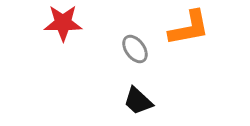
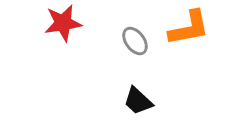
red star: rotated 9 degrees counterclockwise
gray ellipse: moved 8 px up
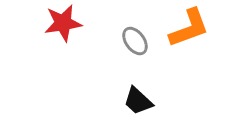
orange L-shape: rotated 9 degrees counterclockwise
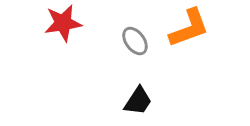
black trapezoid: rotated 100 degrees counterclockwise
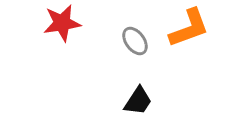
red star: moved 1 px left
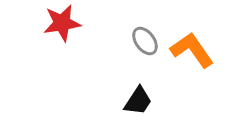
orange L-shape: moved 3 px right, 22 px down; rotated 105 degrees counterclockwise
gray ellipse: moved 10 px right
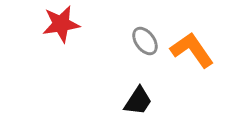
red star: moved 1 px left, 1 px down
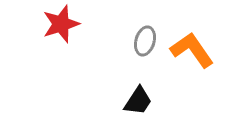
red star: rotated 9 degrees counterclockwise
gray ellipse: rotated 52 degrees clockwise
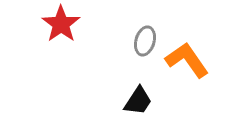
red star: rotated 18 degrees counterclockwise
orange L-shape: moved 5 px left, 10 px down
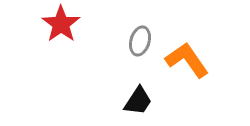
gray ellipse: moved 5 px left
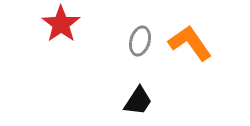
orange L-shape: moved 3 px right, 17 px up
